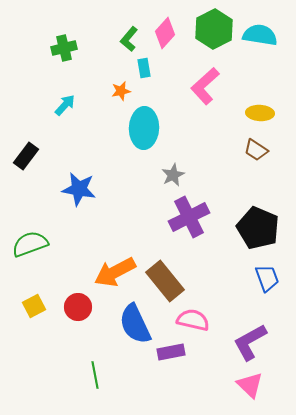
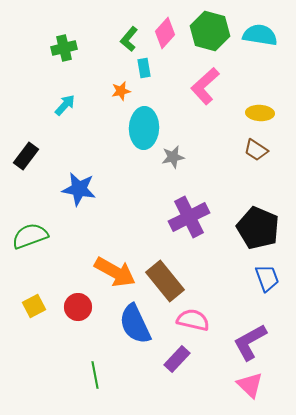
green hexagon: moved 4 px left, 2 px down; rotated 18 degrees counterclockwise
gray star: moved 18 px up; rotated 15 degrees clockwise
green semicircle: moved 8 px up
orange arrow: rotated 123 degrees counterclockwise
purple rectangle: moved 6 px right, 7 px down; rotated 36 degrees counterclockwise
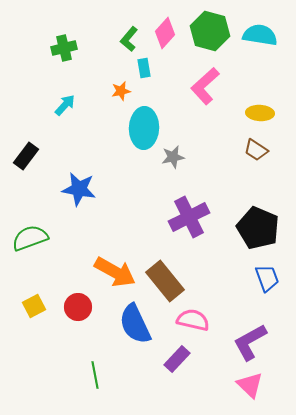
green semicircle: moved 2 px down
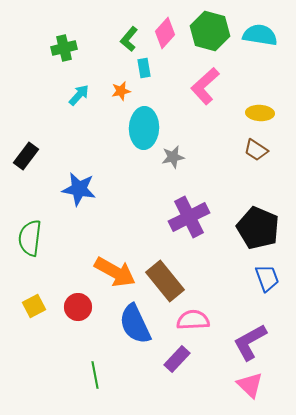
cyan arrow: moved 14 px right, 10 px up
green semicircle: rotated 63 degrees counterclockwise
pink semicircle: rotated 16 degrees counterclockwise
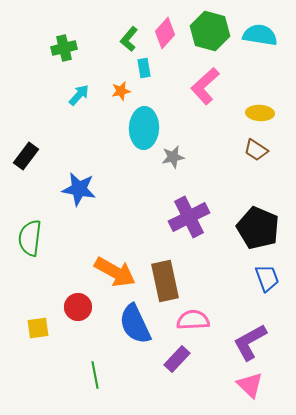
brown rectangle: rotated 27 degrees clockwise
yellow square: moved 4 px right, 22 px down; rotated 20 degrees clockwise
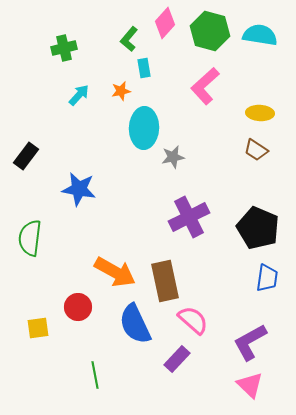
pink diamond: moved 10 px up
blue trapezoid: rotated 28 degrees clockwise
pink semicircle: rotated 44 degrees clockwise
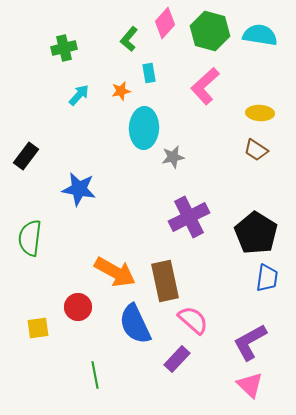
cyan rectangle: moved 5 px right, 5 px down
black pentagon: moved 2 px left, 5 px down; rotated 9 degrees clockwise
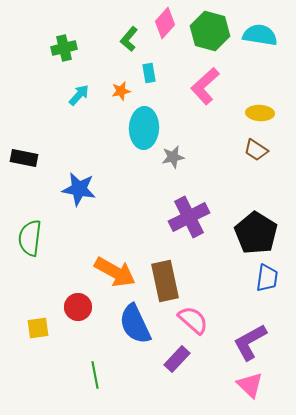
black rectangle: moved 2 px left, 2 px down; rotated 64 degrees clockwise
